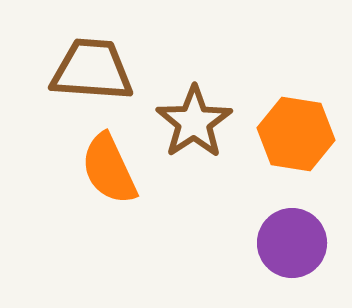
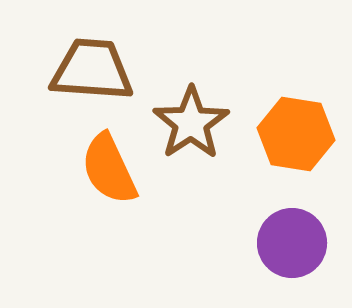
brown star: moved 3 px left, 1 px down
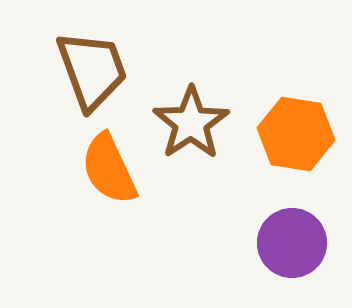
brown trapezoid: rotated 66 degrees clockwise
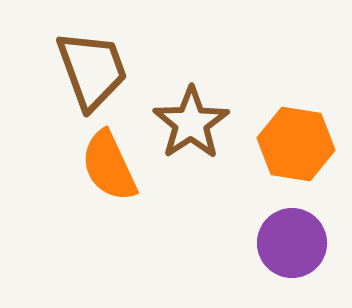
orange hexagon: moved 10 px down
orange semicircle: moved 3 px up
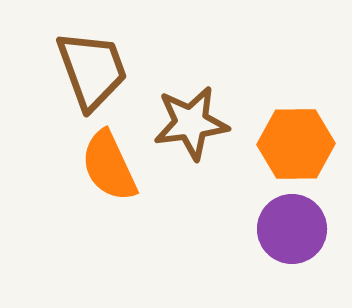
brown star: rotated 26 degrees clockwise
orange hexagon: rotated 10 degrees counterclockwise
purple circle: moved 14 px up
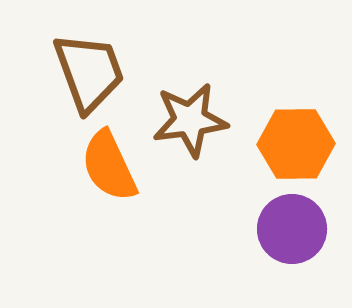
brown trapezoid: moved 3 px left, 2 px down
brown star: moved 1 px left, 3 px up
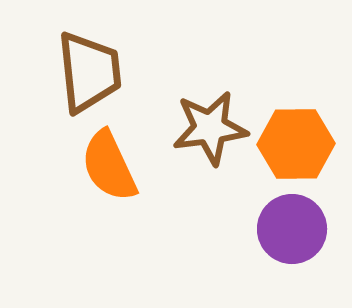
brown trapezoid: rotated 14 degrees clockwise
brown star: moved 20 px right, 8 px down
